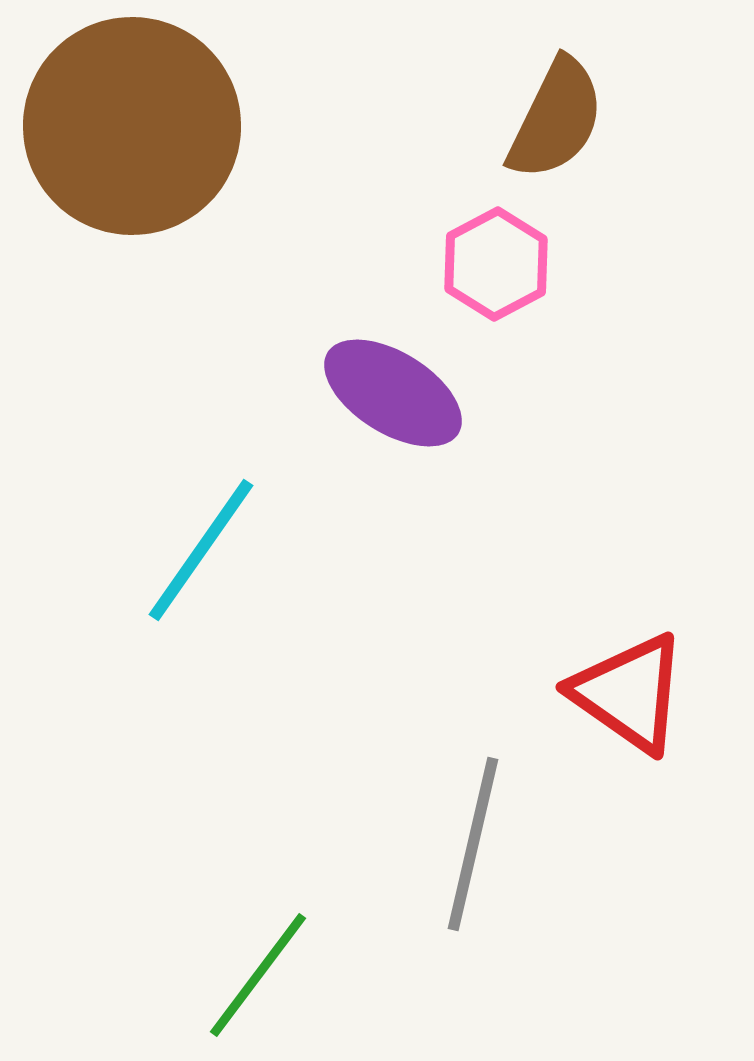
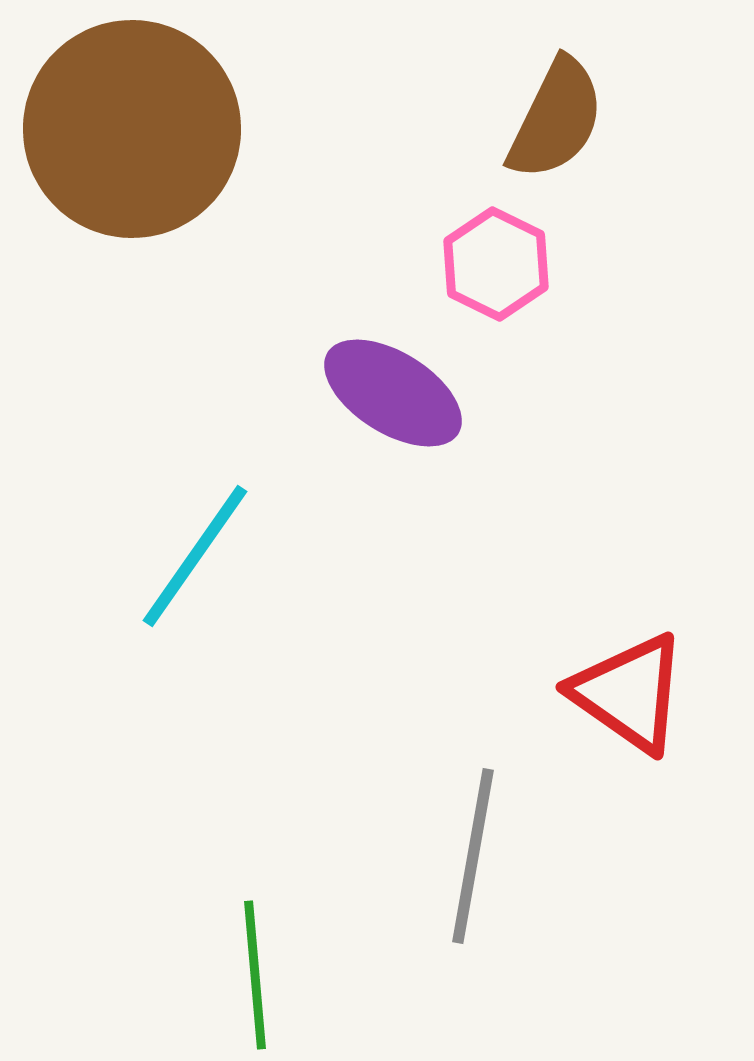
brown circle: moved 3 px down
pink hexagon: rotated 6 degrees counterclockwise
cyan line: moved 6 px left, 6 px down
gray line: moved 12 px down; rotated 3 degrees counterclockwise
green line: moved 3 px left; rotated 42 degrees counterclockwise
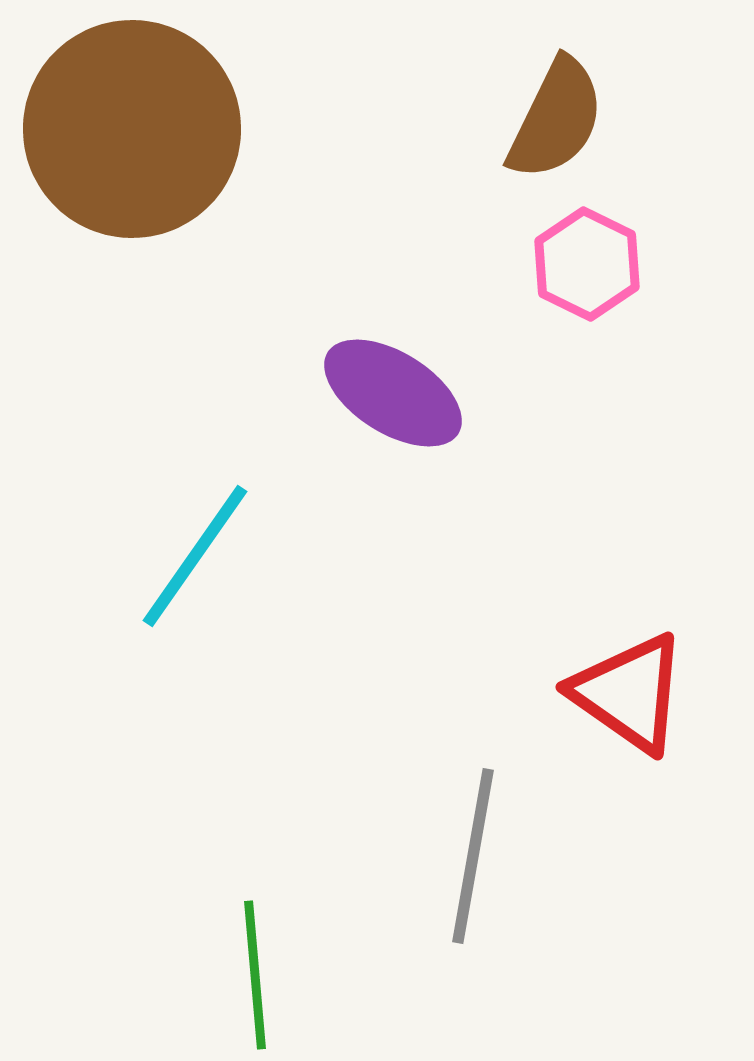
pink hexagon: moved 91 px right
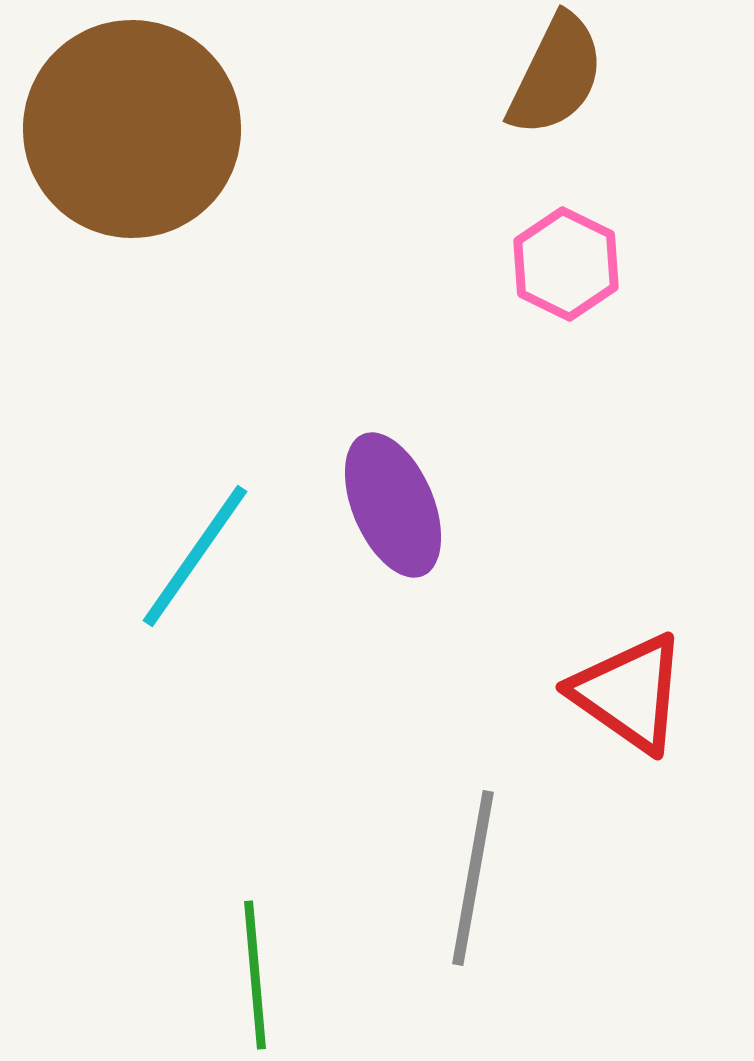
brown semicircle: moved 44 px up
pink hexagon: moved 21 px left
purple ellipse: moved 112 px down; rotated 35 degrees clockwise
gray line: moved 22 px down
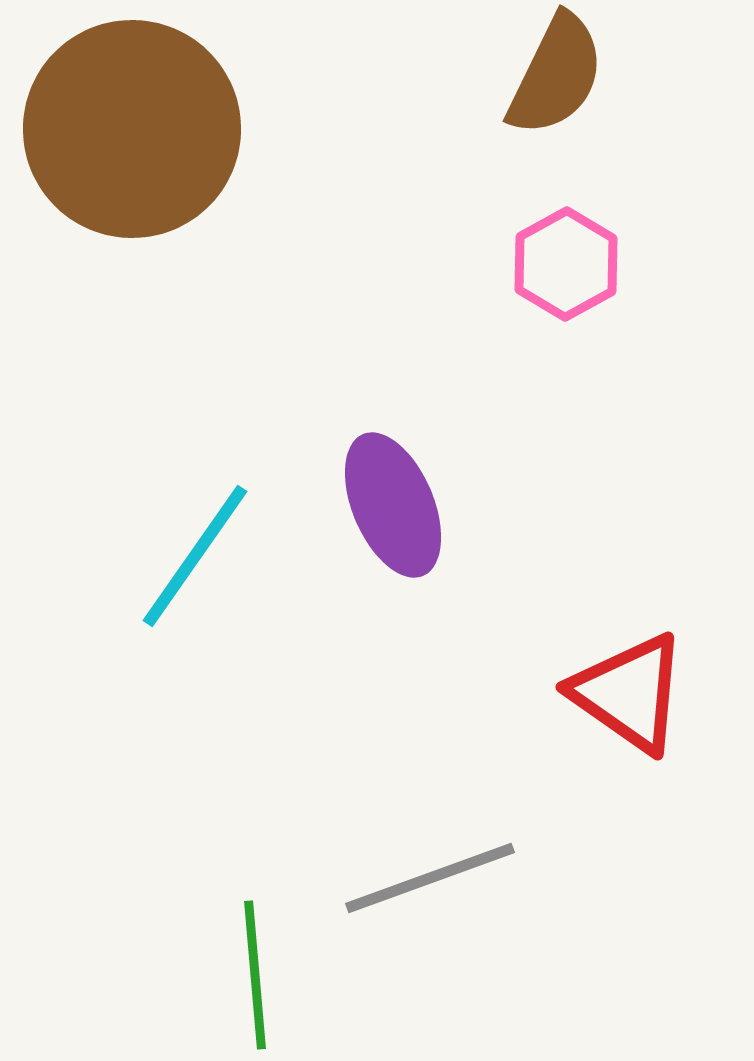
pink hexagon: rotated 5 degrees clockwise
gray line: moved 43 px left; rotated 60 degrees clockwise
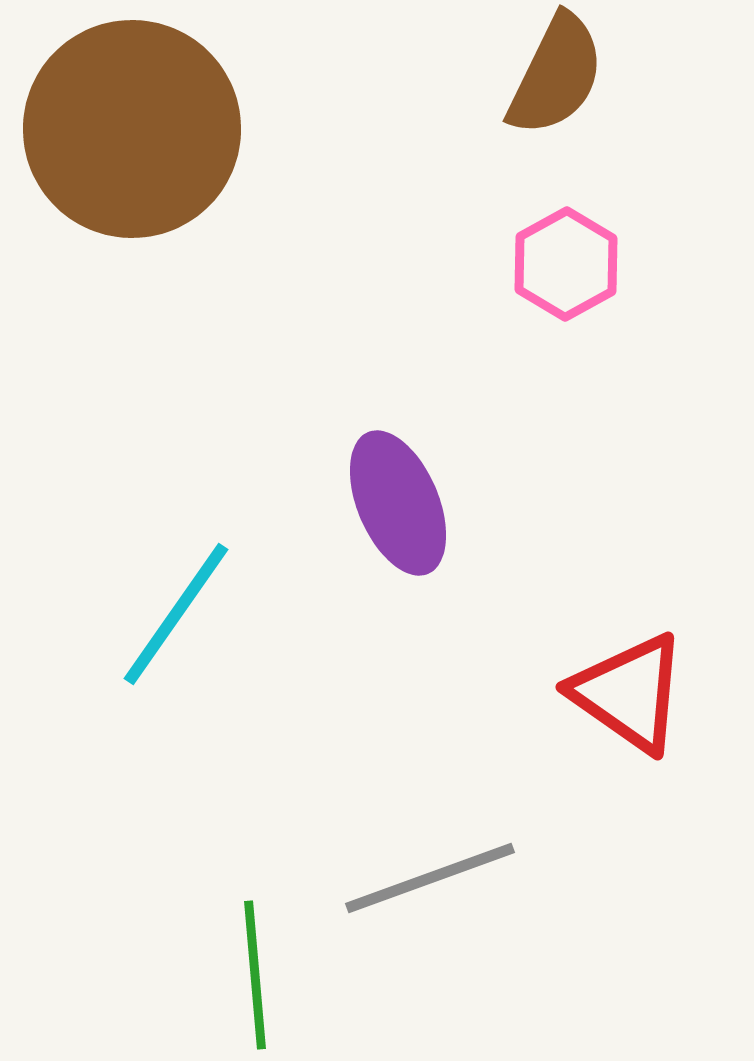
purple ellipse: moved 5 px right, 2 px up
cyan line: moved 19 px left, 58 px down
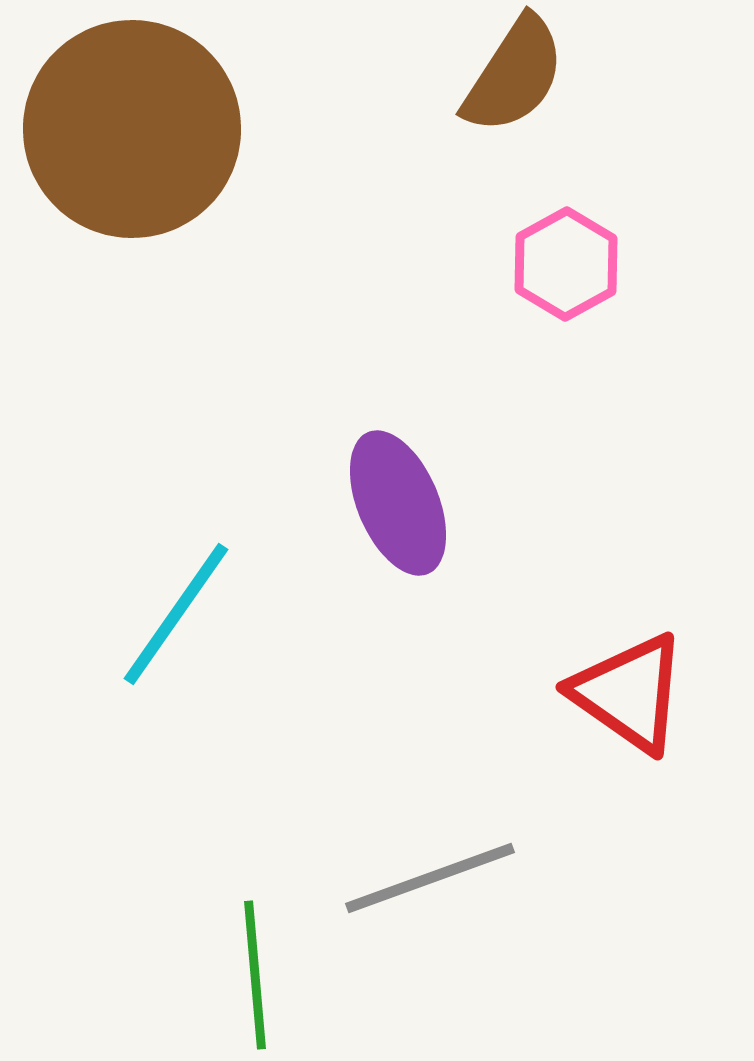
brown semicircle: moved 42 px left; rotated 7 degrees clockwise
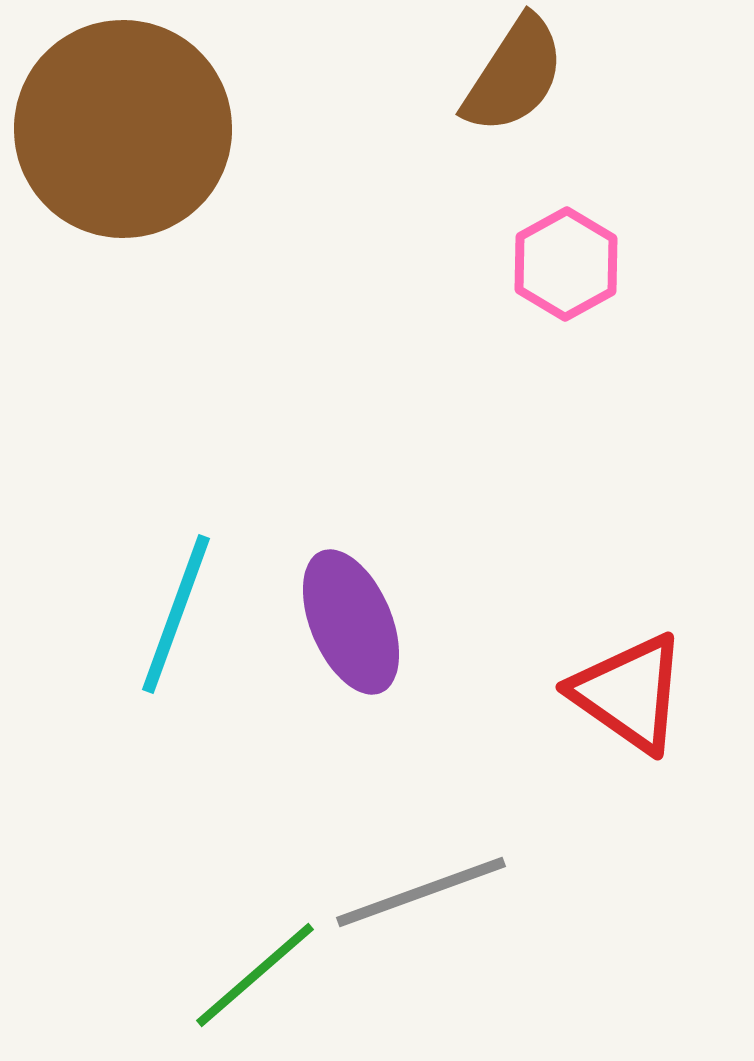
brown circle: moved 9 px left
purple ellipse: moved 47 px left, 119 px down
cyan line: rotated 15 degrees counterclockwise
gray line: moved 9 px left, 14 px down
green line: rotated 54 degrees clockwise
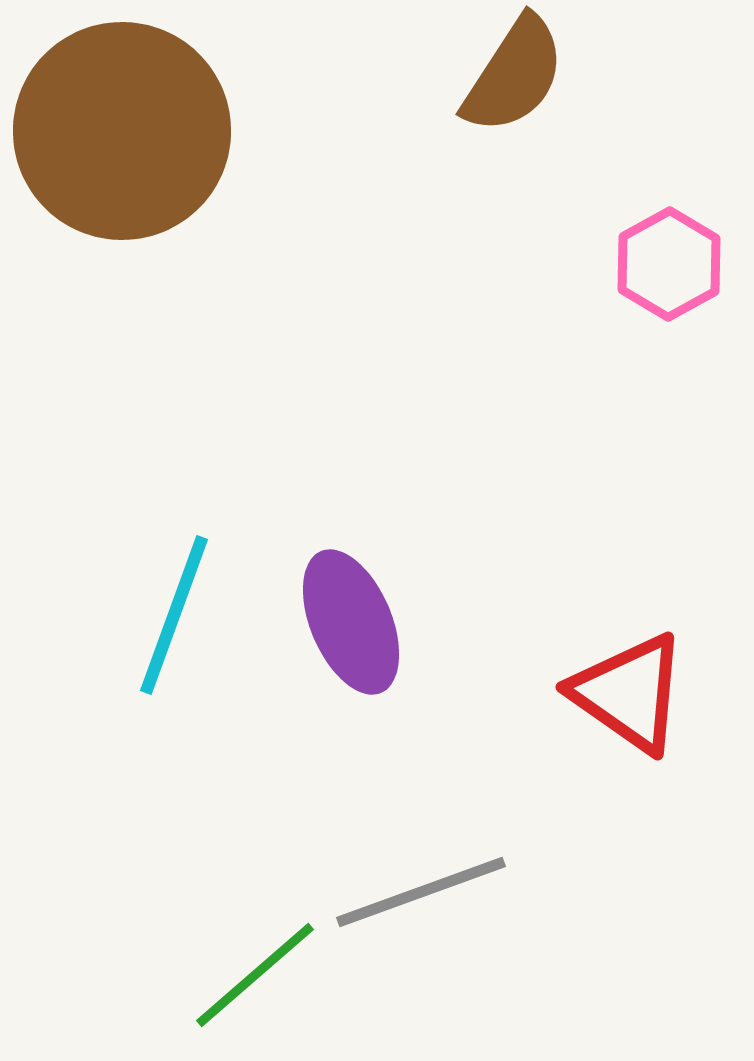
brown circle: moved 1 px left, 2 px down
pink hexagon: moved 103 px right
cyan line: moved 2 px left, 1 px down
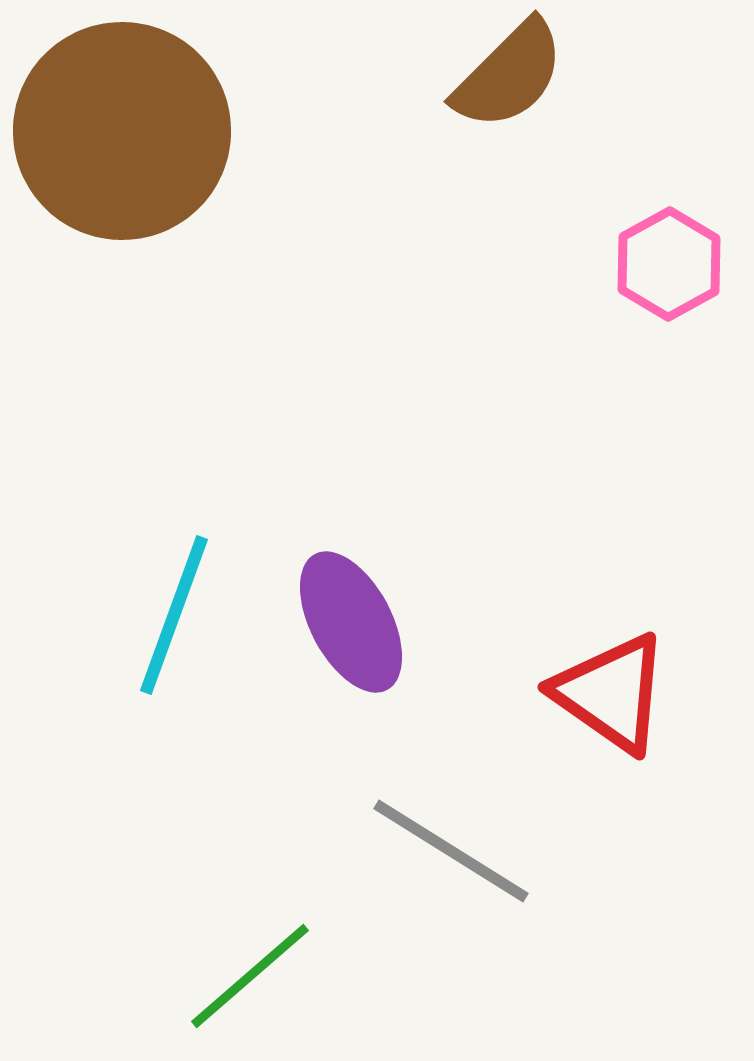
brown semicircle: moved 5 px left; rotated 12 degrees clockwise
purple ellipse: rotated 5 degrees counterclockwise
red triangle: moved 18 px left
gray line: moved 30 px right, 41 px up; rotated 52 degrees clockwise
green line: moved 5 px left, 1 px down
